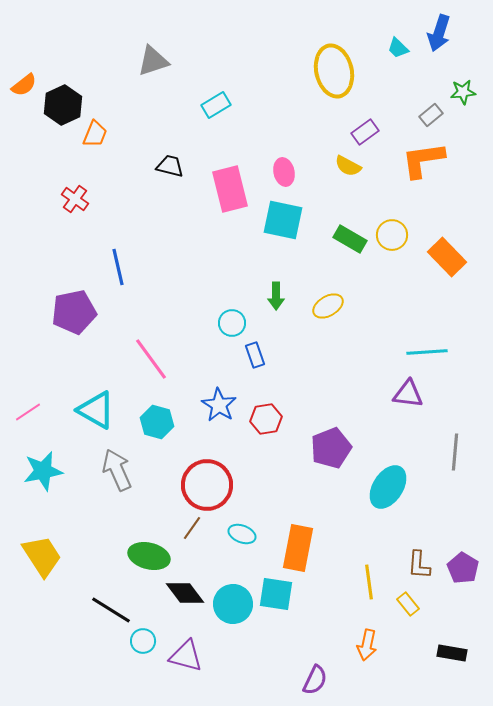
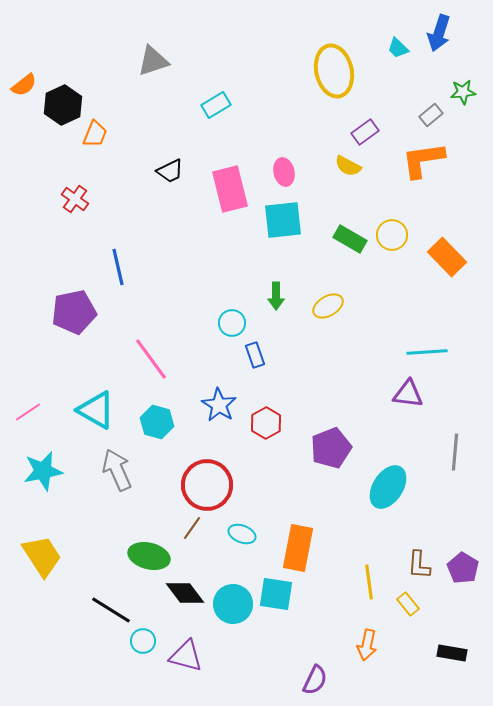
black trapezoid at (170, 166): moved 5 px down; rotated 140 degrees clockwise
cyan square at (283, 220): rotated 18 degrees counterclockwise
red hexagon at (266, 419): moved 4 px down; rotated 20 degrees counterclockwise
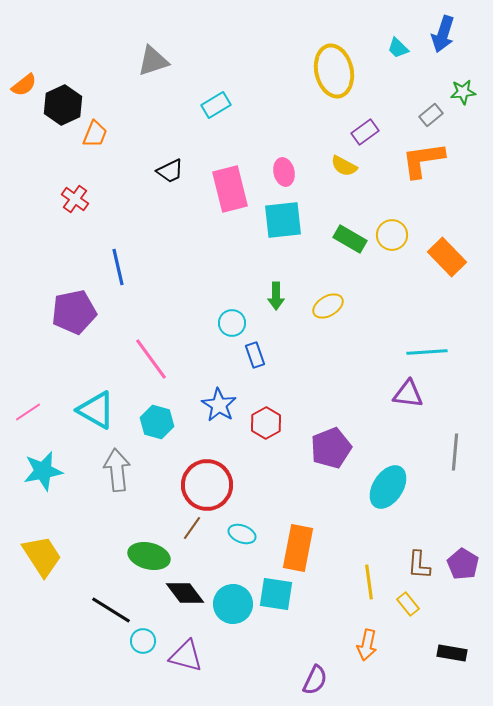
blue arrow at (439, 33): moved 4 px right, 1 px down
yellow semicircle at (348, 166): moved 4 px left
gray arrow at (117, 470): rotated 18 degrees clockwise
purple pentagon at (463, 568): moved 4 px up
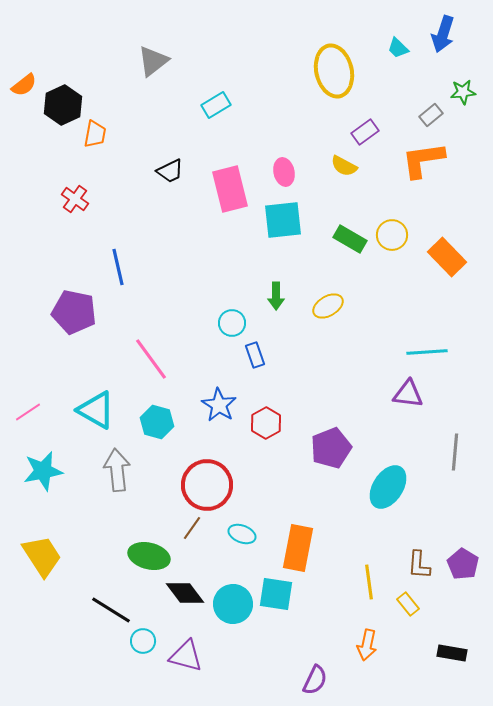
gray triangle at (153, 61): rotated 20 degrees counterclockwise
orange trapezoid at (95, 134): rotated 12 degrees counterclockwise
purple pentagon at (74, 312): rotated 24 degrees clockwise
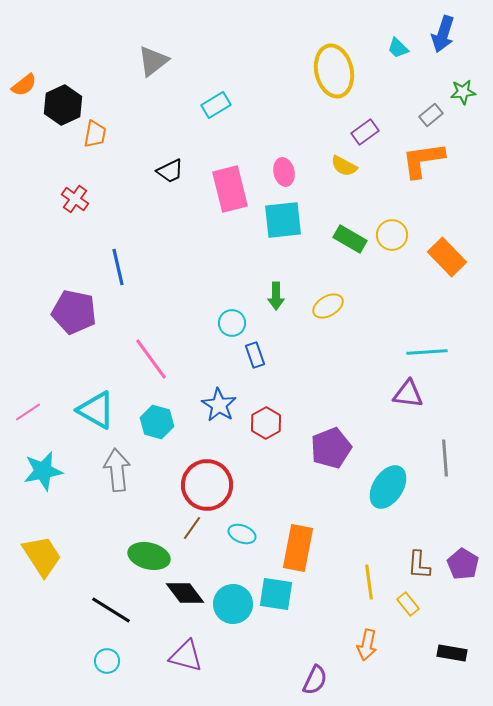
gray line at (455, 452): moved 10 px left, 6 px down; rotated 9 degrees counterclockwise
cyan circle at (143, 641): moved 36 px left, 20 px down
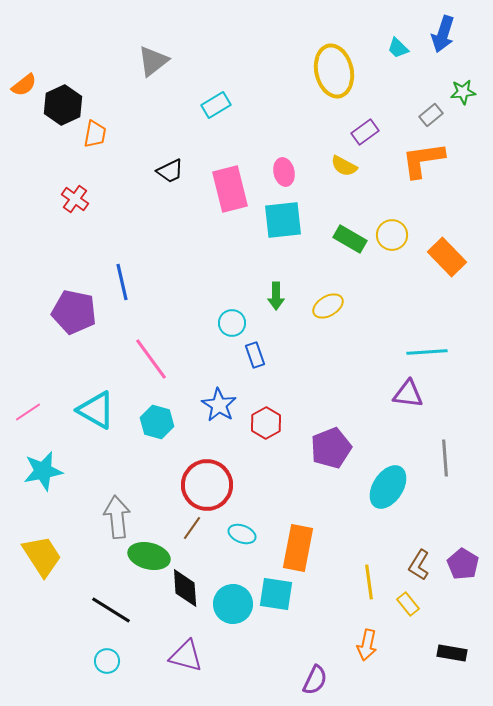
blue line at (118, 267): moved 4 px right, 15 px down
gray arrow at (117, 470): moved 47 px down
brown L-shape at (419, 565): rotated 28 degrees clockwise
black diamond at (185, 593): moved 5 px up; rotated 33 degrees clockwise
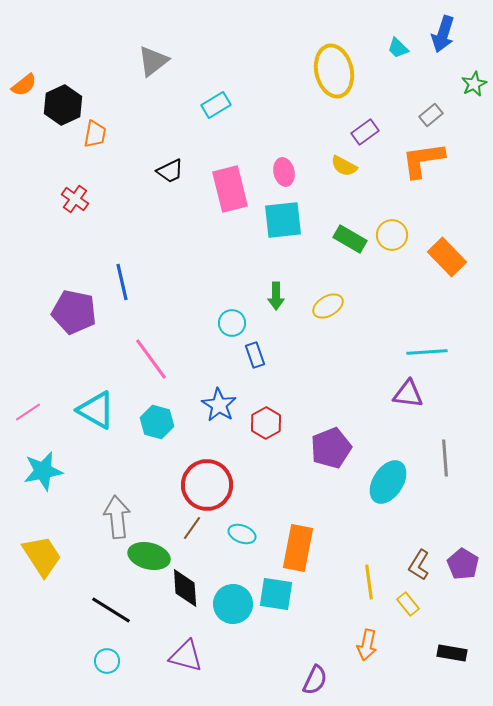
green star at (463, 92): moved 11 px right, 8 px up; rotated 20 degrees counterclockwise
cyan ellipse at (388, 487): moved 5 px up
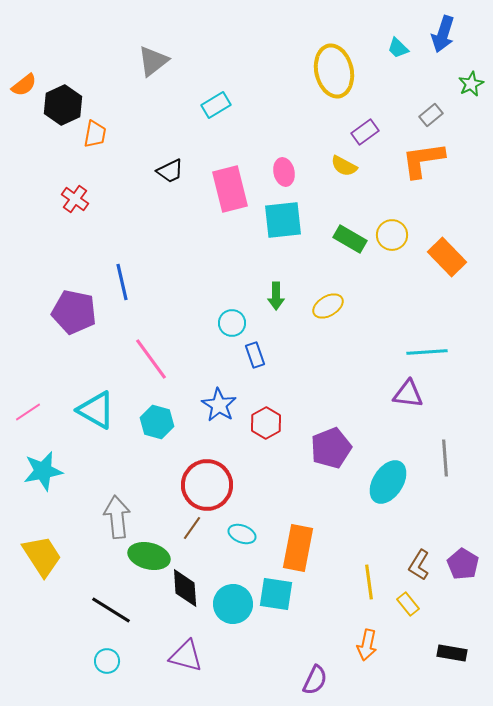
green star at (474, 84): moved 3 px left
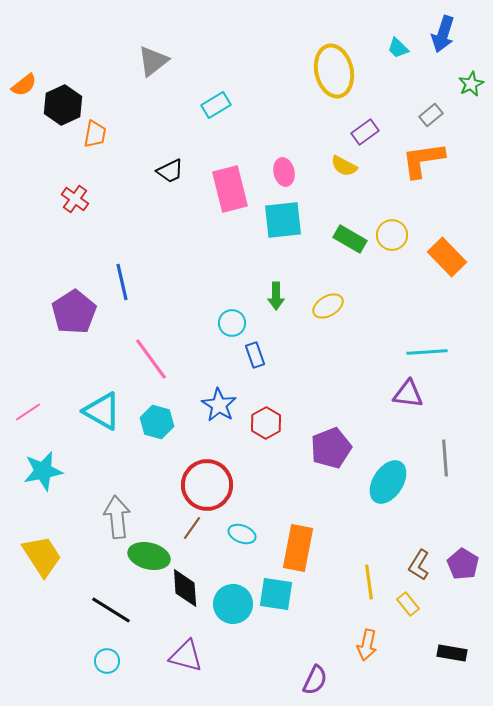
purple pentagon at (74, 312): rotated 27 degrees clockwise
cyan triangle at (96, 410): moved 6 px right, 1 px down
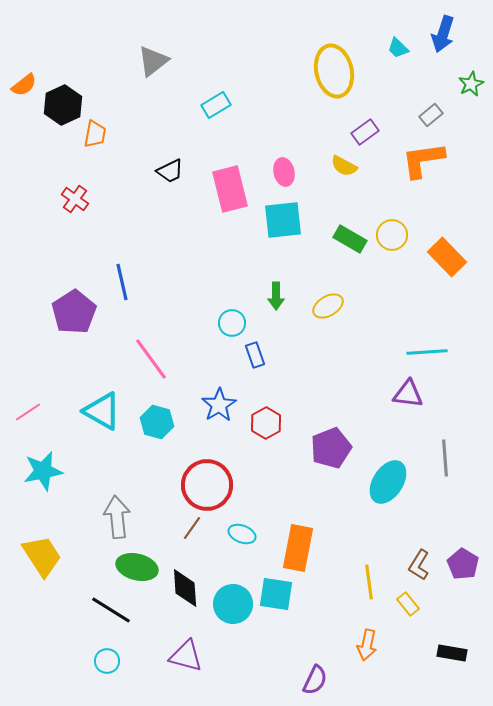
blue star at (219, 405): rotated 8 degrees clockwise
green ellipse at (149, 556): moved 12 px left, 11 px down
